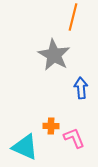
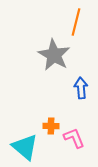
orange line: moved 3 px right, 5 px down
cyan triangle: rotated 16 degrees clockwise
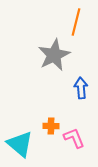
gray star: rotated 16 degrees clockwise
cyan triangle: moved 5 px left, 3 px up
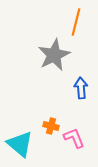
orange cross: rotated 14 degrees clockwise
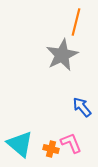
gray star: moved 8 px right
blue arrow: moved 1 px right, 19 px down; rotated 35 degrees counterclockwise
orange cross: moved 23 px down
pink L-shape: moved 3 px left, 5 px down
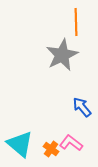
orange line: rotated 16 degrees counterclockwise
pink L-shape: rotated 30 degrees counterclockwise
orange cross: rotated 21 degrees clockwise
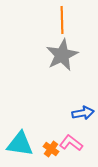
orange line: moved 14 px left, 2 px up
blue arrow: moved 1 px right, 6 px down; rotated 120 degrees clockwise
cyan triangle: rotated 32 degrees counterclockwise
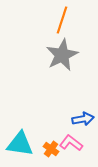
orange line: rotated 20 degrees clockwise
blue arrow: moved 6 px down
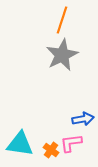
pink L-shape: rotated 45 degrees counterclockwise
orange cross: moved 1 px down
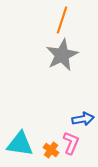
pink L-shape: rotated 120 degrees clockwise
